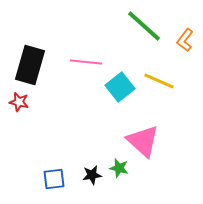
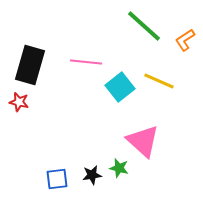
orange L-shape: rotated 20 degrees clockwise
blue square: moved 3 px right
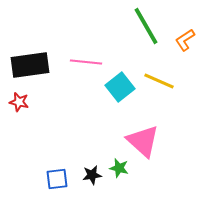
green line: moved 2 px right; rotated 18 degrees clockwise
black rectangle: rotated 66 degrees clockwise
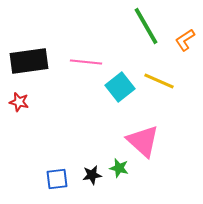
black rectangle: moved 1 px left, 4 px up
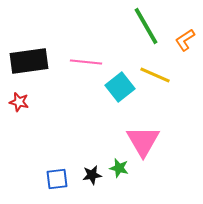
yellow line: moved 4 px left, 6 px up
pink triangle: rotated 18 degrees clockwise
